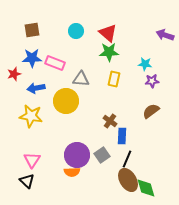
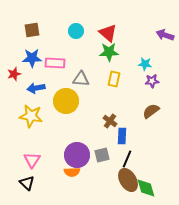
pink rectangle: rotated 18 degrees counterclockwise
gray square: rotated 21 degrees clockwise
black triangle: moved 2 px down
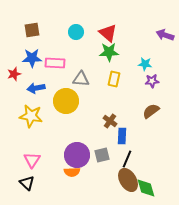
cyan circle: moved 1 px down
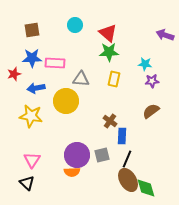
cyan circle: moved 1 px left, 7 px up
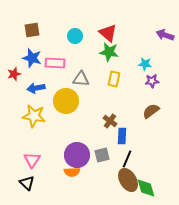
cyan circle: moved 11 px down
green star: rotated 12 degrees clockwise
blue star: rotated 18 degrees clockwise
yellow star: moved 3 px right
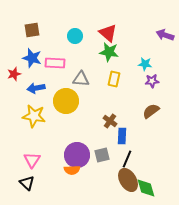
orange semicircle: moved 2 px up
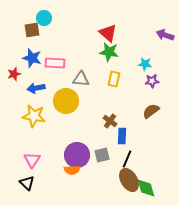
cyan circle: moved 31 px left, 18 px up
brown ellipse: moved 1 px right
